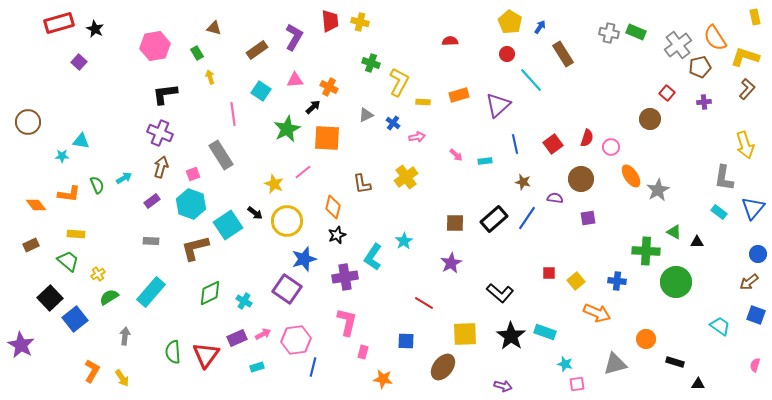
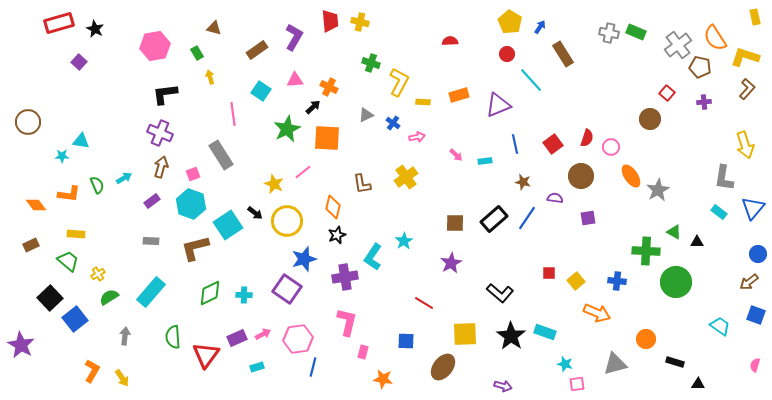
brown pentagon at (700, 67): rotated 25 degrees clockwise
purple triangle at (498, 105): rotated 20 degrees clockwise
brown circle at (581, 179): moved 3 px up
cyan cross at (244, 301): moved 6 px up; rotated 28 degrees counterclockwise
pink hexagon at (296, 340): moved 2 px right, 1 px up
green semicircle at (173, 352): moved 15 px up
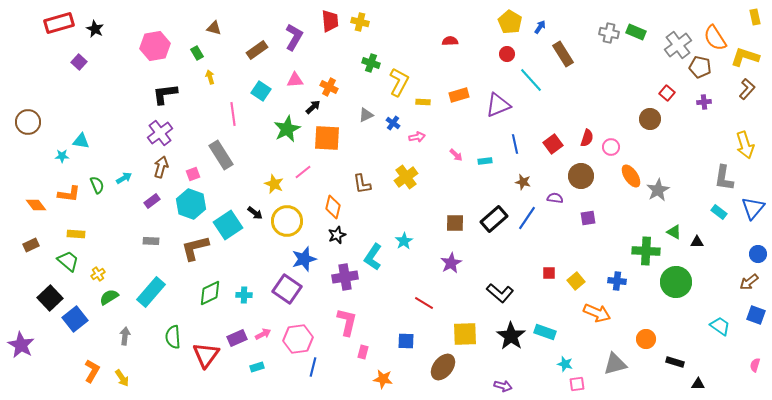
purple cross at (160, 133): rotated 30 degrees clockwise
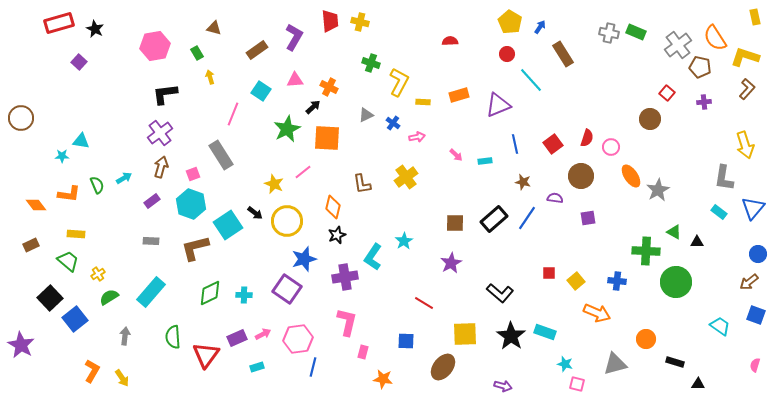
pink line at (233, 114): rotated 30 degrees clockwise
brown circle at (28, 122): moved 7 px left, 4 px up
pink square at (577, 384): rotated 21 degrees clockwise
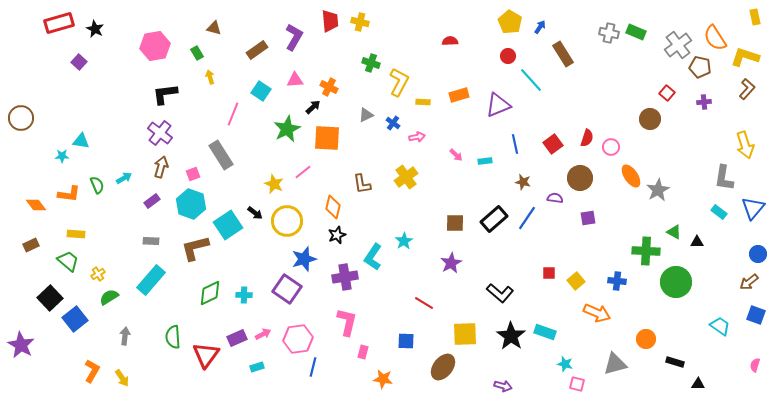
red circle at (507, 54): moved 1 px right, 2 px down
purple cross at (160, 133): rotated 15 degrees counterclockwise
brown circle at (581, 176): moved 1 px left, 2 px down
cyan rectangle at (151, 292): moved 12 px up
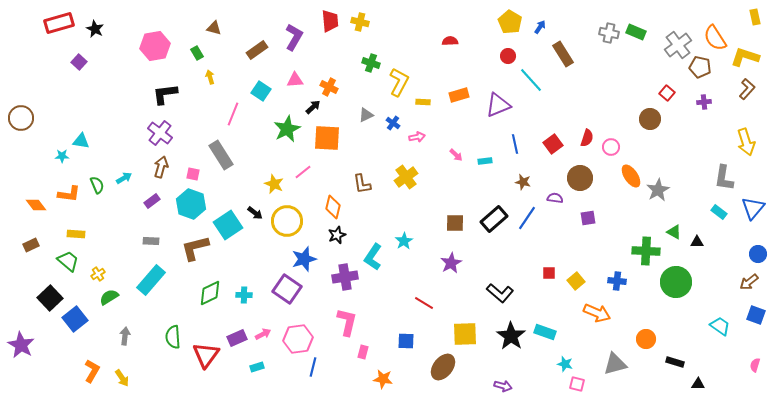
yellow arrow at (745, 145): moved 1 px right, 3 px up
pink square at (193, 174): rotated 32 degrees clockwise
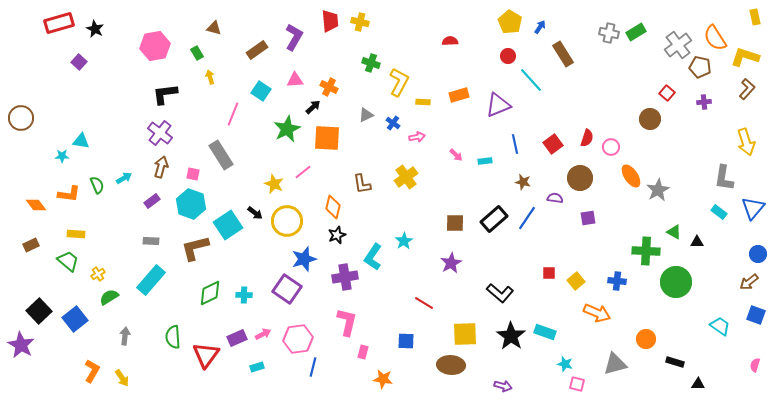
green rectangle at (636, 32): rotated 54 degrees counterclockwise
black square at (50, 298): moved 11 px left, 13 px down
brown ellipse at (443, 367): moved 8 px right, 2 px up; rotated 56 degrees clockwise
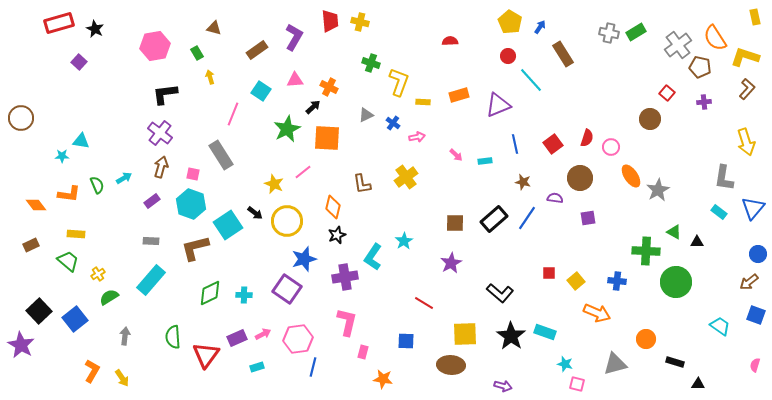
yellow L-shape at (399, 82): rotated 8 degrees counterclockwise
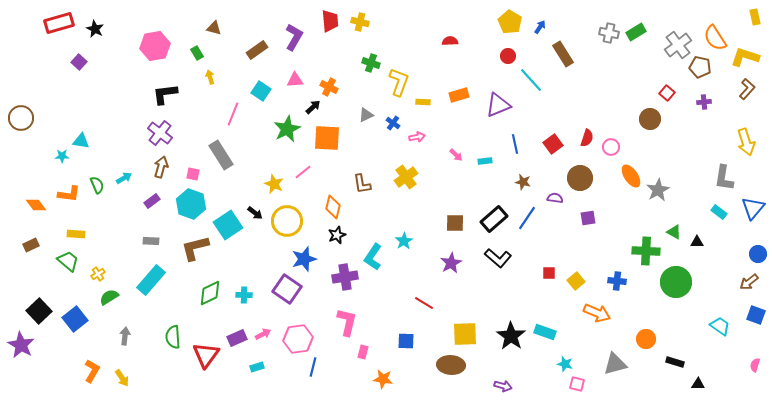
black L-shape at (500, 293): moved 2 px left, 35 px up
